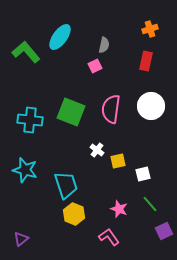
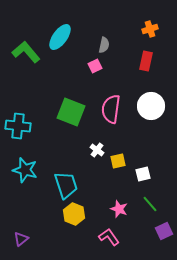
cyan cross: moved 12 px left, 6 px down
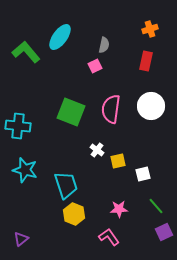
green line: moved 6 px right, 2 px down
pink star: rotated 24 degrees counterclockwise
purple square: moved 1 px down
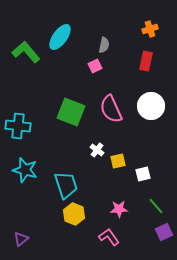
pink semicircle: rotated 32 degrees counterclockwise
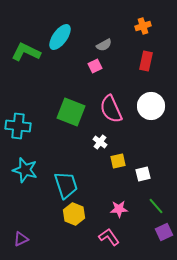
orange cross: moved 7 px left, 3 px up
gray semicircle: rotated 49 degrees clockwise
green L-shape: rotated 24 degrees counterclockwise
white cross: moved 3 px right, 8 px up
purple triangle: rotated 14 degrees clockwise
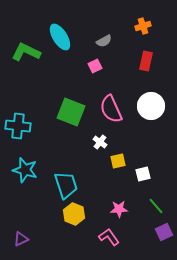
cyan ellipse: rotated 68 degrees counterclockwise
gray semicircle: moved 4 px up
